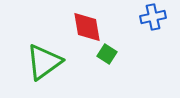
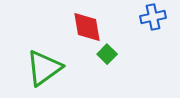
green square: rotated 12 degrees clockwise
green triangle: moved 6 px down
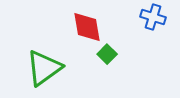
blue cross: rotated 30 degrees clockwise
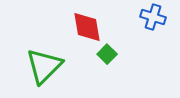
green triangle: moved 2 px up; rotated 9 degrees counterclockwise
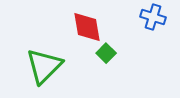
green square: moved 1 px left, 1 px up
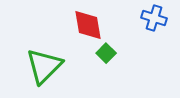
blue cross: moved 1 px right, 1 px down
red diamond: moved 1 px right, 2 px up
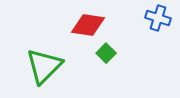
blue cross: moved 4 px right
red diamond: rotated 72 degrees counterclockwise
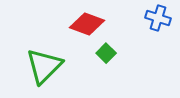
red diamond: moved 1 px left, 1 px up; rotated 12 degrees clockwise
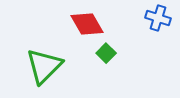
red diamond: rotated 40 degrees clockwise
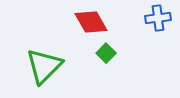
blue cross: rotated 25 degrees counterclockwise
red diamond: moved 4 px right, 2 px up
